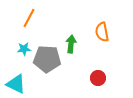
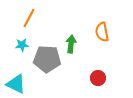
cyan star: moved 2 px left, 4 px up
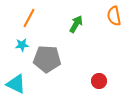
orange semicircle: moved 12 px right, 16 px up
green arrow: moved 5 px right, 20 px up; rotated 24 degrees clockwise
red circle: moved 1 px right, 3 px down
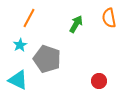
orange semicircle: moved 5 px left, 2 px down
cyan star: moved 2 px left; rotated 24 degrees counterclockwise
gray pentagon: rotated 16 degrees clockwise
cyan triangle: moved 2 px right, 4 px up
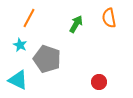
cyan star: rotated 16 degrees counterclockwise
red circle: moved 1 px down
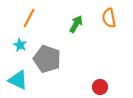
red circle: moved 1 px right, 5 px down
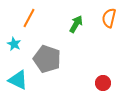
orange semicircle: rotated 24 degrees clockwise
cyan star: moved 6 px left, 1 px up
red circle: moved 3 px right, 4 px up
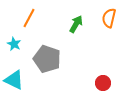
cyan triangle: moved 4 px left
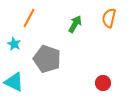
green arrow: moved 1 px left
cyan triangle: moved 2 px down
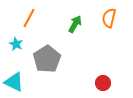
cyan star: moved 2 px right
gray pentagon: rotated 20 degrees clockwise
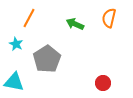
green arrow: rotated 96 degrees counterclockwise
cyan triangle: rotated 15 degrees counterclockwise
